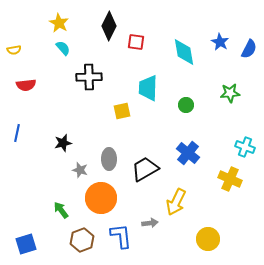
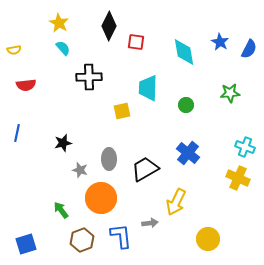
yellow cross: moved 8 px right, 1 px up
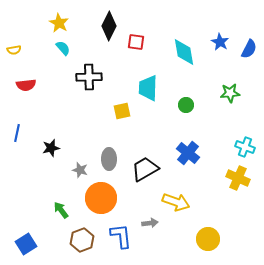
black star: moved 12 px left, 5 px down
yellow arrow: rotated 96 degrees counterclockwise
blue square: rotated 15 degrees counterclockwise
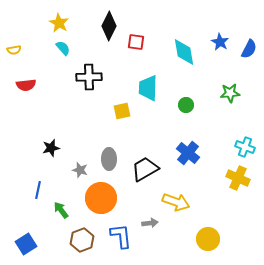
blue line: moved 21 px right, 57 px down
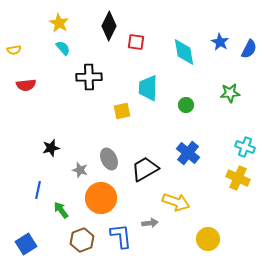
gray ellipse: rotated 25 degrees counterclockwise
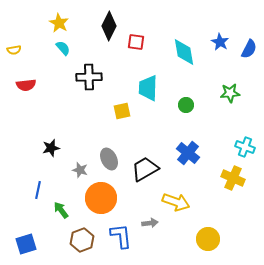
yellow cross: moved 5 px left
blue square: rotated 15 degrees clockwise
